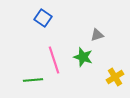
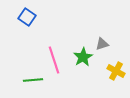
blue square: moved 16 px left, 1 px up
gray triangle: moved 5 px right, 9 px down
green star: rotated 24 degrees clockwise
yellow cross: moved 1 px right, 6 px up; rotated 30 degrees counterclockwise
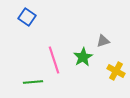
gray triangle: moved 1 px right, 3 px up
green line: moved 2 px down
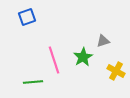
blue square: rotated 36 degrees clockwise
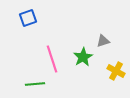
blue square: moved 1 px right, 1 px down
pink line: moved 2 px left, 1 px up
green line: moved 2 px right, 2 px down
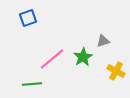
pink line: rotated 68 degrees clockwise
green line: moved 3 px left
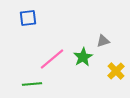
blue square: rotated 12 degrees clockwise
yellow cross: rotated 18 degrees clockwise
